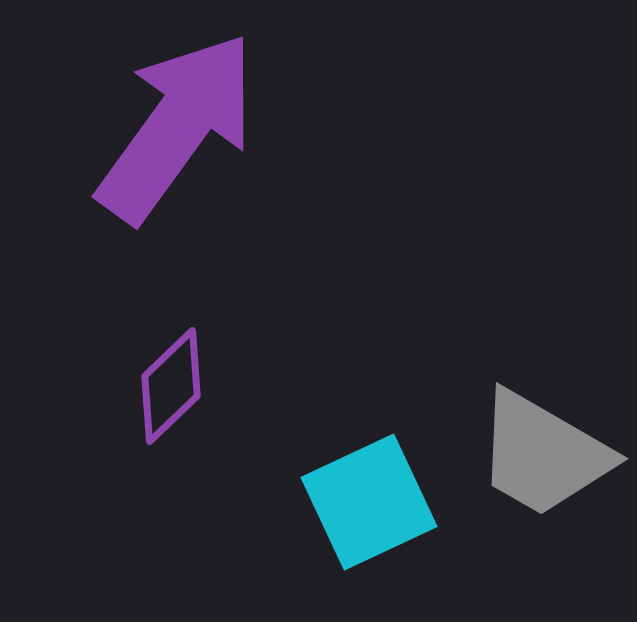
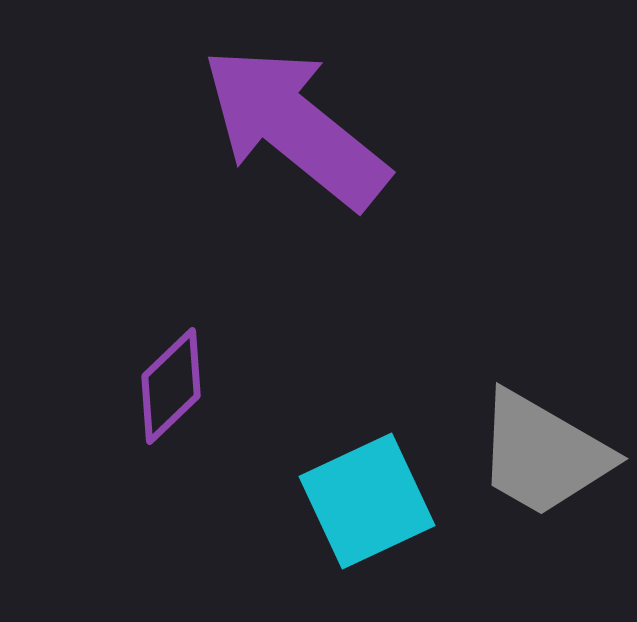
purple arrow: moved 118 px right; rotated 87 degrees counterclockwise
cyan square: moved 2 px left, 1 px up
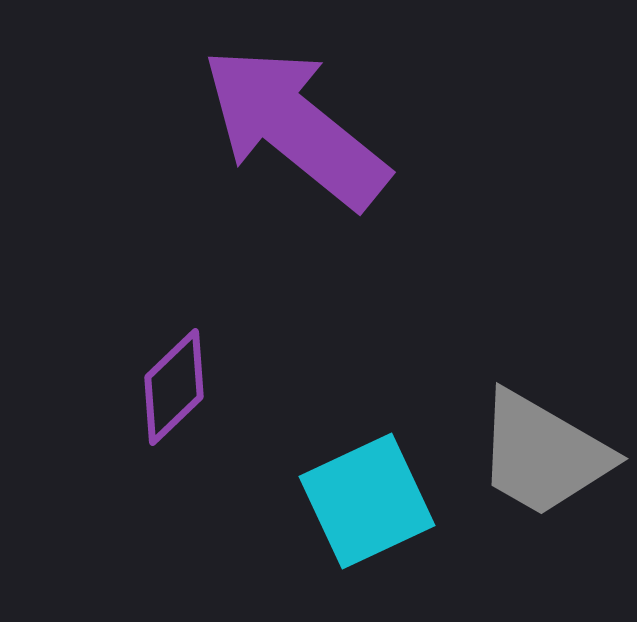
purple diamond: moved 3 px right, 1 px down
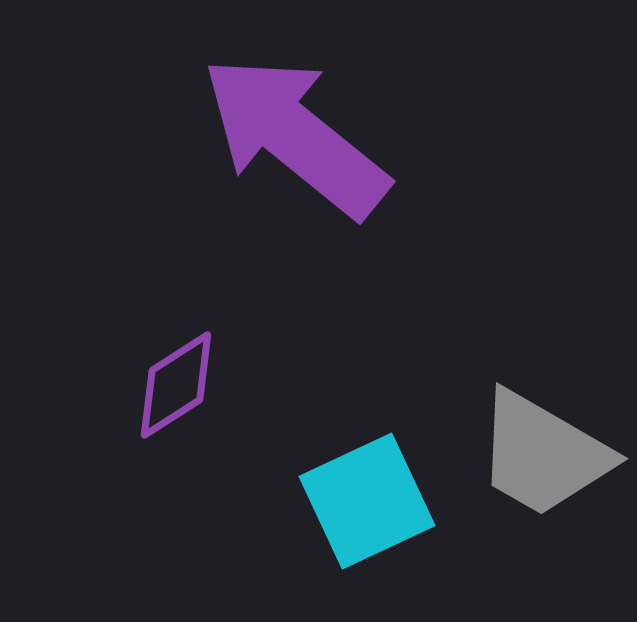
purple arrow: moved 9 px down
purple diamond: moved 2 px right, 2 px up; rotated 11 degrees clockwise
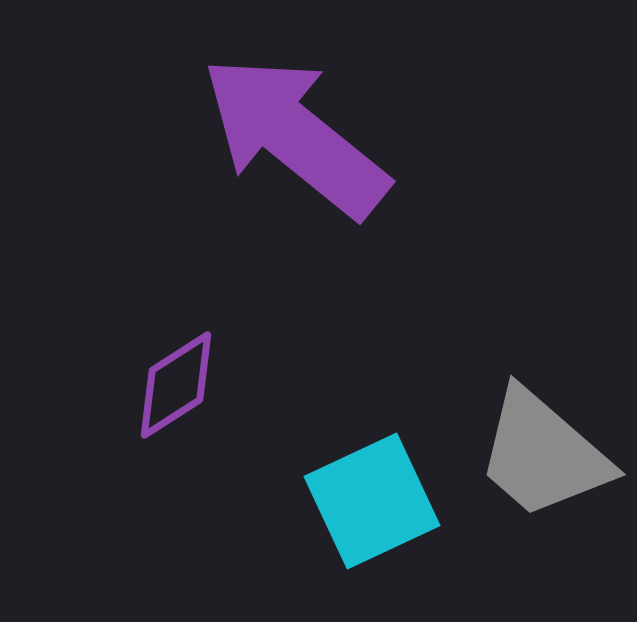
gray trapezoid: rotated 11 degrees clockwise
cyan square: moved 5 px right
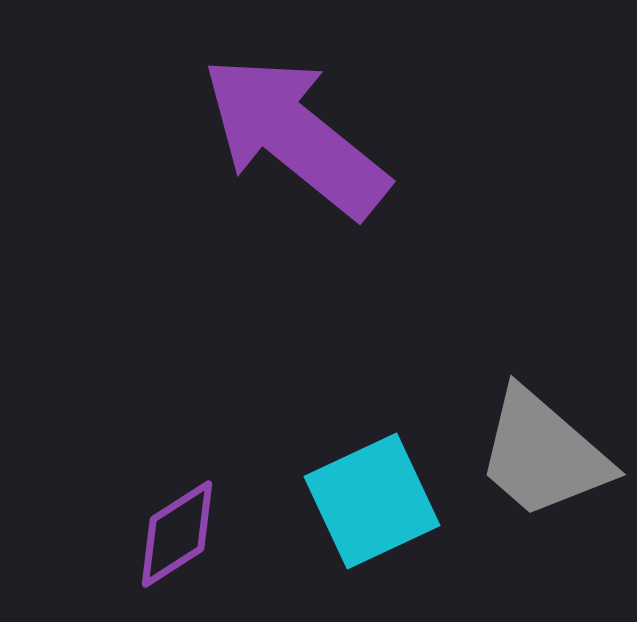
purple diamond: moved 1 px right, 149 px down
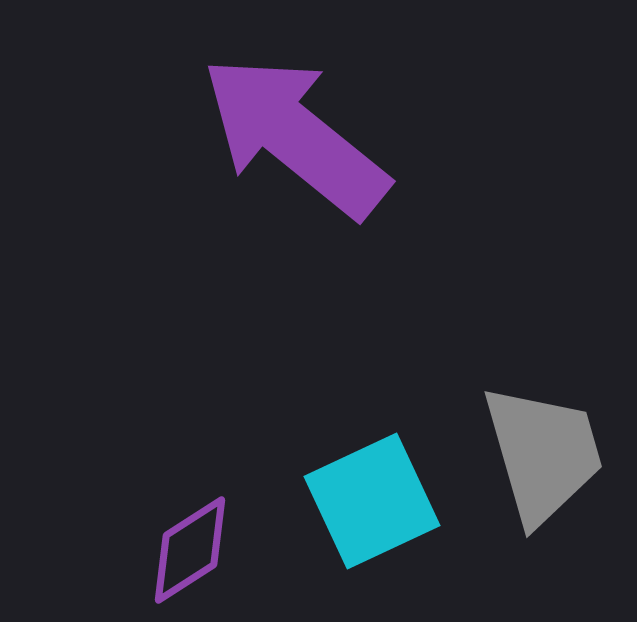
gray trapezoid: rotated 147 degrees counterclockwise
purple diamond: moved 13 px right, 16 px down
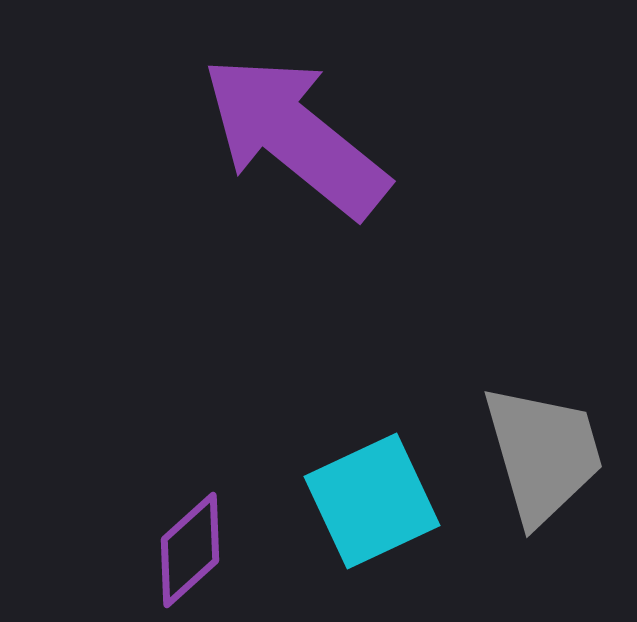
purple diamond: rotated 9 degrees counterclockwise
